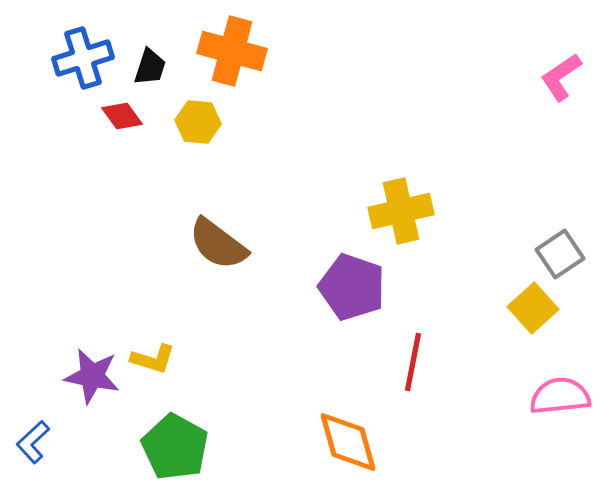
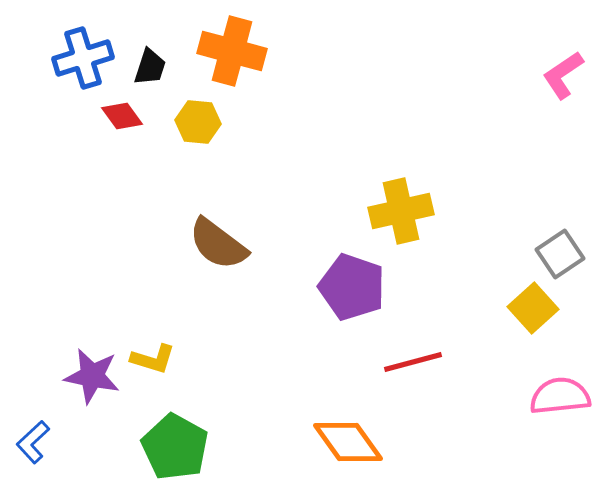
pink L-shape: moved 2 px right, 2 px up
red line: rotated 64 degrees clockwise
orange diamond: rotated 20 degrees counterclockwise
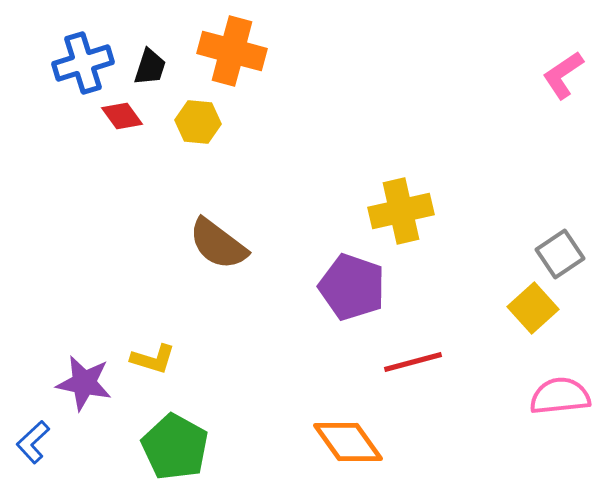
blue cross: moved 5 px down
purple star: moved 8 px left, 7 px down
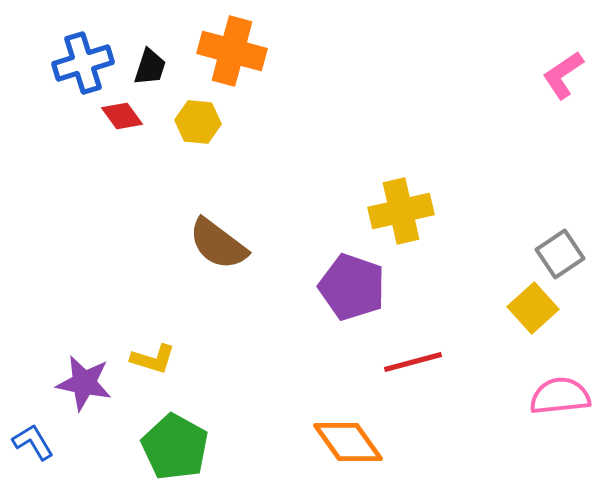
blue L-shape: rotated 102 degrees clockwise
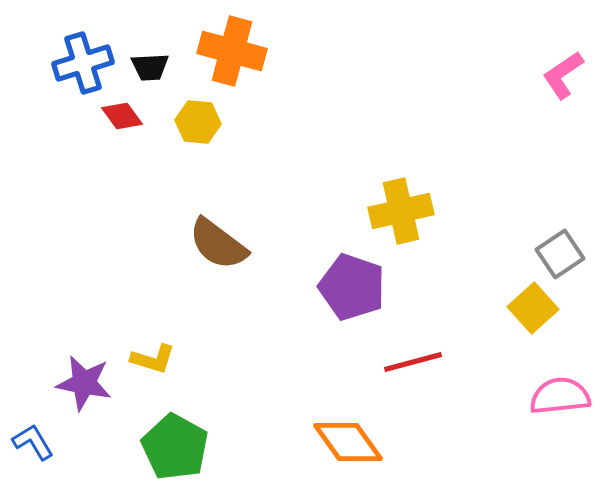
black trapezoid: rotated 69 degrees clockwise
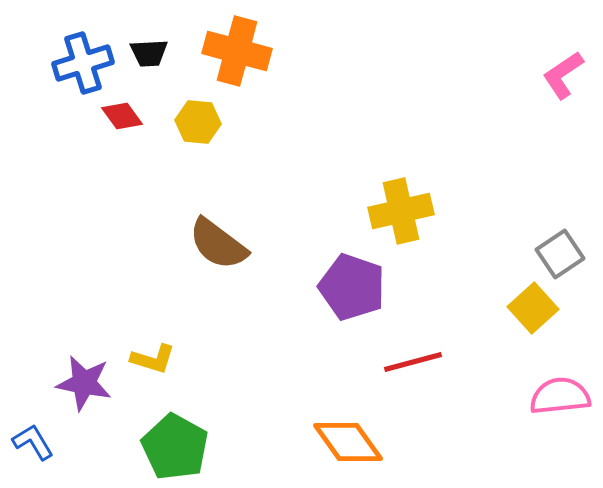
orange cross: moved 5 px right
black trapezoid: moved 1 px left, 14 px up
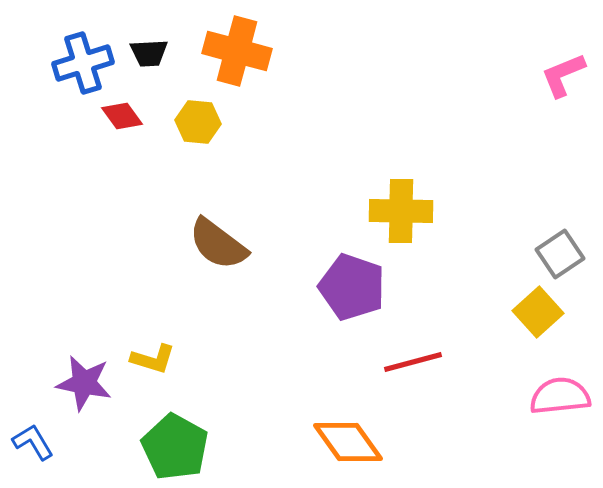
pink L-shape: rotated 12 degrees clockwise
yellow cross: rotated 14 degrees clockwise
yellow square: moved 5 px right, 4 px down
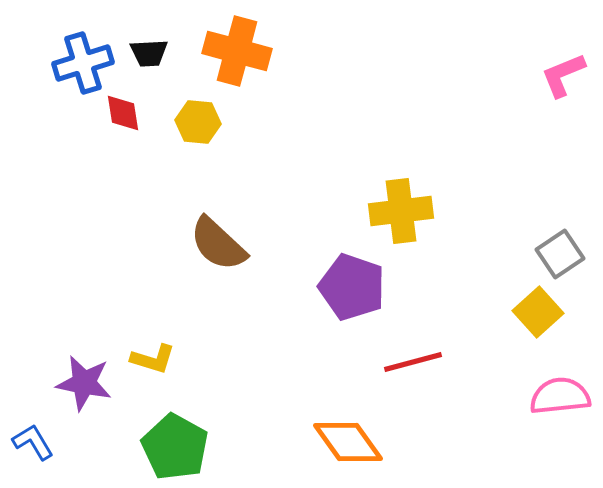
red diamond: moved 1 px right, 3 px up; rotated 27 degrees clockwise
yellow cross: rotated 8 degrees counterclockwise
brown semicircle: rotated 6 degrees clockwise
